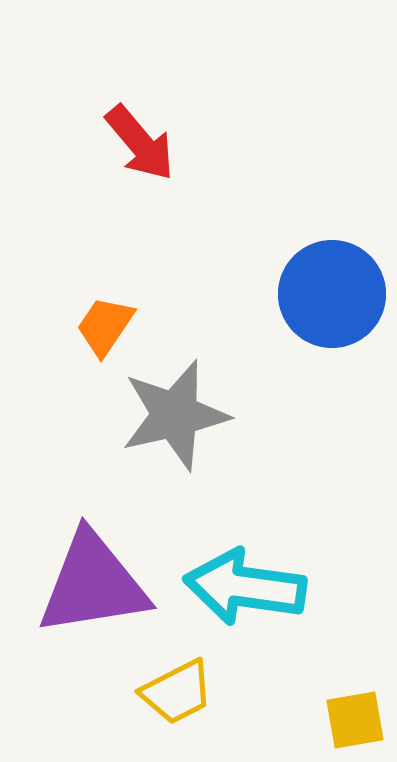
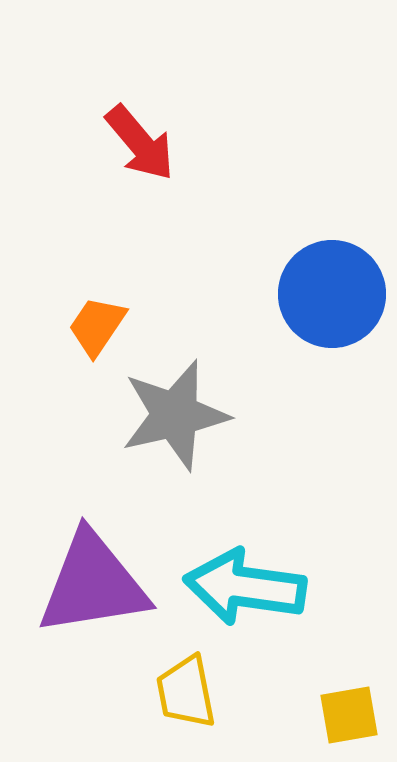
orange trapezoid: moved 8 px left
yellow trapezoid: moved 9 px right; rotated 106 degrees clockwise
yellow square: moved 6 px left, 5 px up
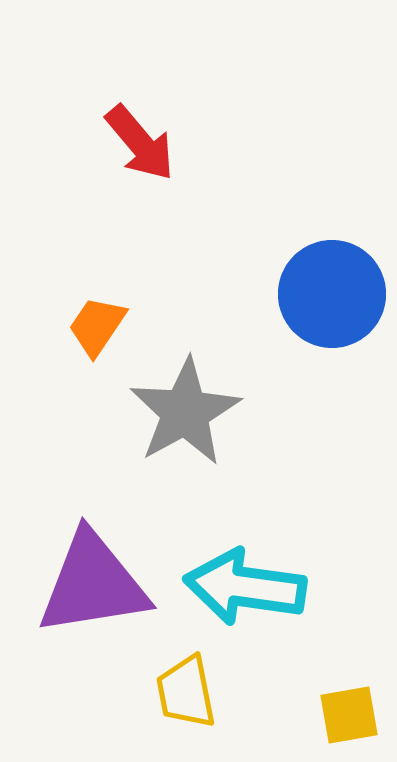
gray star: moved 10 px right, 3 px up; rotated 16 degrees counterclockwise
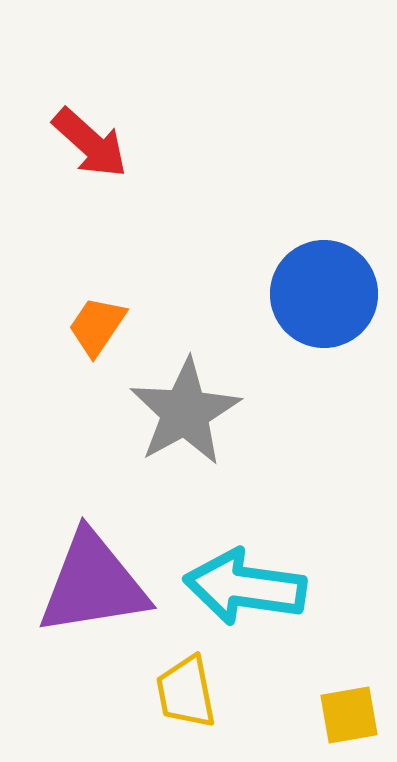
red arrow: moved 50 px left; rotated 8 degrees counterclockwise
blue circle: moved 8 px left
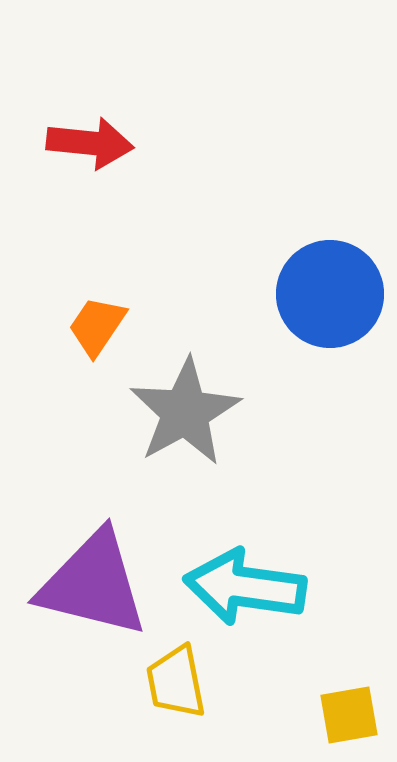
red arrow: rotated 36 degrees counterclockwise
blue circle: moved 6 px right
purple triangle: rotated 23 degrees clockwise
yellow trapezoid: moved 10 px left, 10 px up
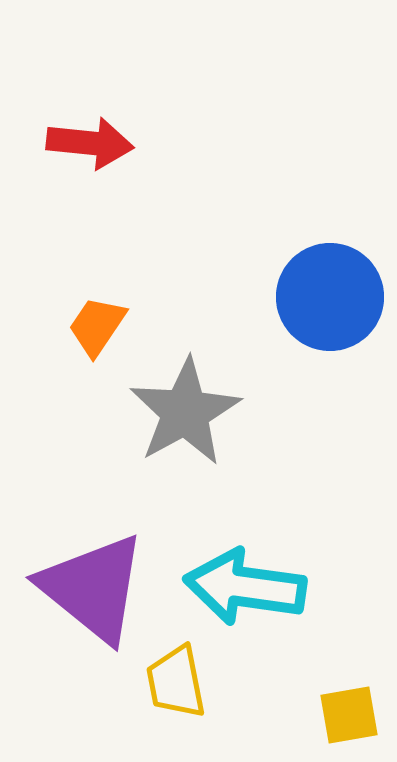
blue circle: moved 3 px down
purple triangle: moved 4 px down; rotated 25 degrees clockwise
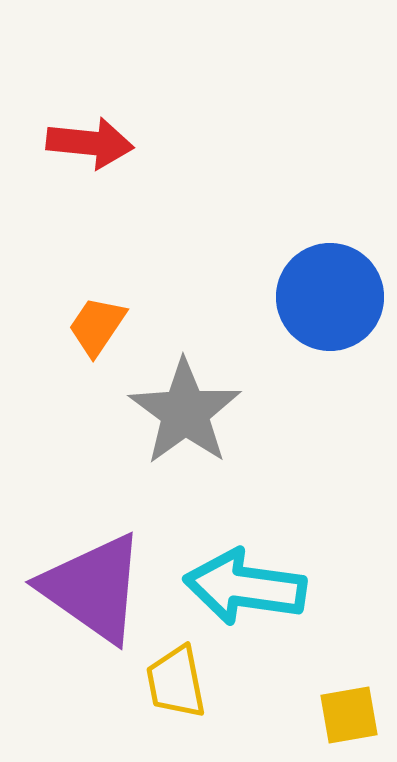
gray star: rotated 7 degrees counterclockwise
purple triangle: rotated 4 degrees counterclockwise
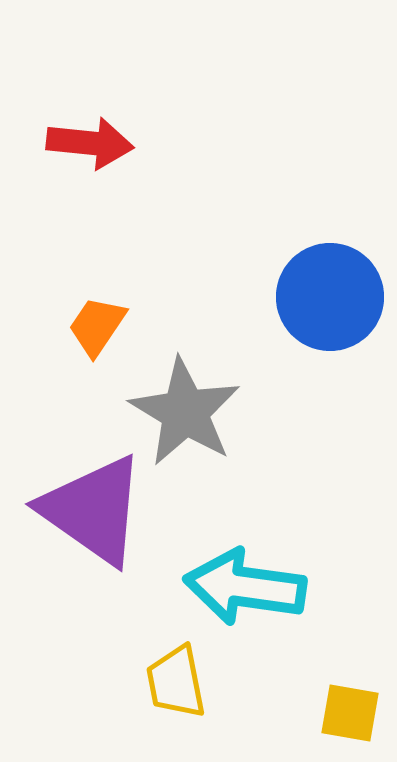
gray star: rotated 5 degrees counterclockwise
purple triangle: moved 78 px up
yellow square: moved 1 px right, 2 px up; rotated 20 degrees clockwise
